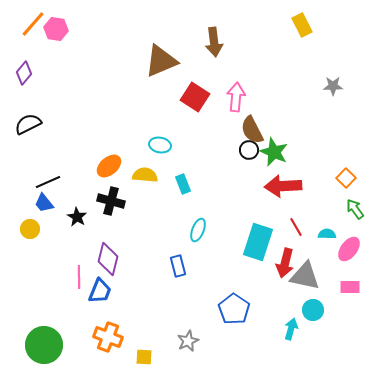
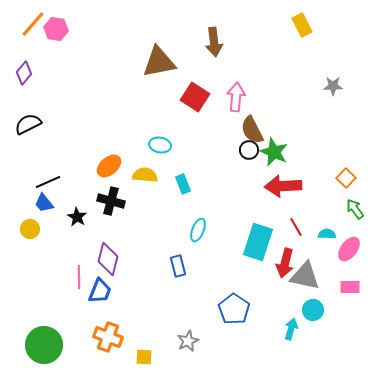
brown triangle at (161, 61): moved 2 px left, 1 px down; rotated 12 degrees clockwise
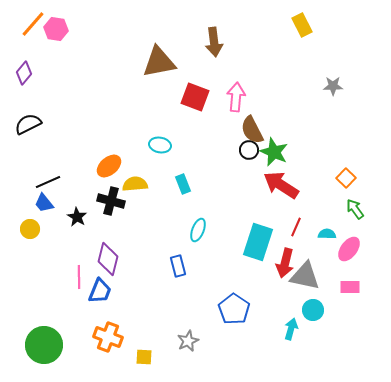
red square at (195, 97): rotated 12 degrees counterclockwise
yellow semicircle at (145, 175): moved 10 px left, 9 px down; rotated 10 degrees counterclockwise
red arrow at (283, 186): moved 2 px left, 1 px up; rotated 36 degrees clockwise
red line at (296, 227): rotated 54 degrees clockwise
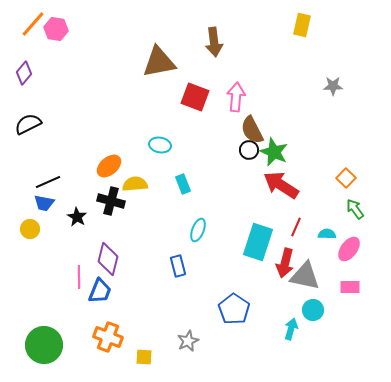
yellow rectangle at (302, 25): rotated 40 degrees clockwise
blue trapezoid at (44, 203): rotated 40 degrees counterclockwise
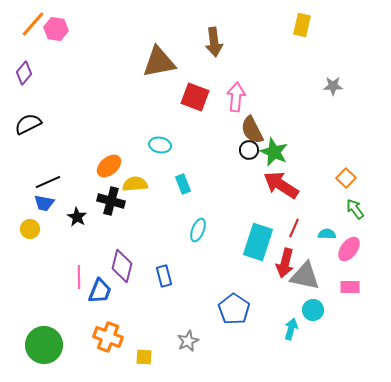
red line at (296, 227): moved 2 px left, 1 px down
purple diamond at (108, 259): moved 14 px right, 7 px down
blue rectangle at (178, 266): moved 14 px left, 10 px down
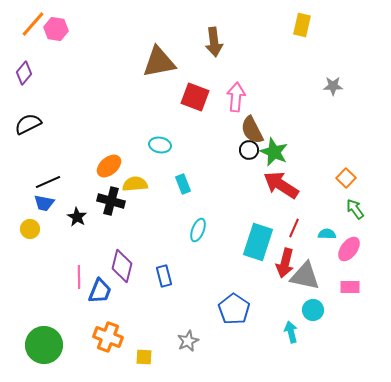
cyan arrow at (291, 329): moved 3 px down; rotated 30 degrees counterclockwise
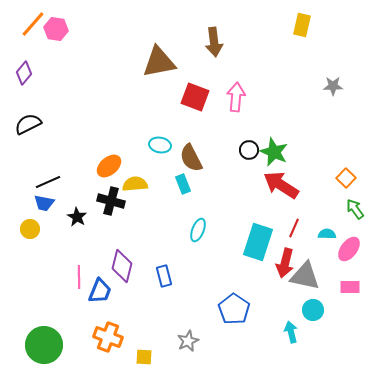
brown semicircle at (252, 130): moved 61 px left, 28 px down
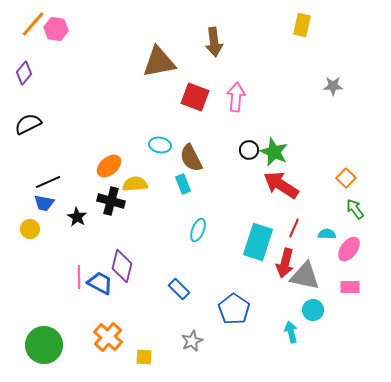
blue rectangle at (164, 276): moved 15 px right, 13 px down; rotated 30 degrees counterclockwise
blue trapezoid at (100, 291): moved 8 px up; rotated 84 degrees counterclockwise
orange cross at (108, 337): rotated 20 degrees clockwise
gray star at (188, 341): moved 4 px right
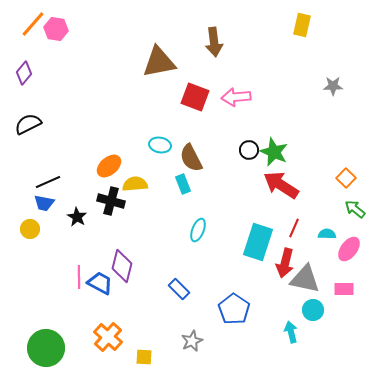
pink arrow at (236, 97): rotated 100 degrees counterclockwise
green arrow at (355, 209): rotated 15 degrees counterclockwise
gray triangle at (305, 276): moved 3 px down
pink rectangle at (350, 287): moved 6 px left, 2 px down
green circle at (44, 345): moved 2 px right, 3 px down
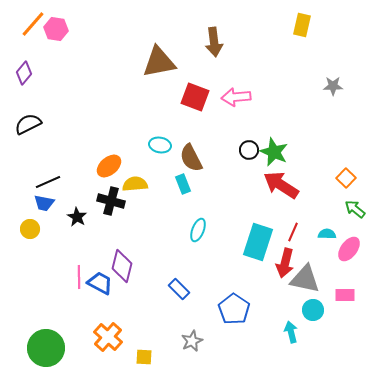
red line at (294, 228): moved 1 px left, 4 px down
pink rectangle at (344, 289): moved 1 px right, 6 px down
